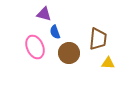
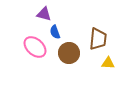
pink ellipse: rotated 25 degrees counterclockwise
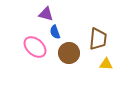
purple triangle: moved 2 px right
yellow triangle: moved 2 px left, 1 px down
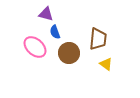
yellow triangle: rotated 32 degrees clockwise
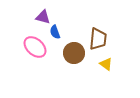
purple triangle: moved 3 px left, 3 px down
brown circle: moved 5 px right
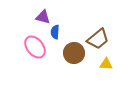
blue semicircle: rotated 24 degrees clockwise
brown trapezoid: rotated 45 degrees clockwise
pink ellipse: rotated 10 degrees clockwise
yellow triangle: rotated 32 degrees counterclockwise
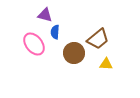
purple triangle: moved 2 px right, 2 px up
pink ellipse: moved 1 px left, 3 px up
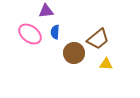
purple triangle: moved 1 px right, 4 px up; rotated 21 degrees counterclockwise
pink ellipse: moved 4 px left, 10 px up; rotated 15 degrees counterclockwise
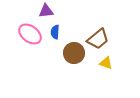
yellow triangle: moved 1 px up; rotated 16 degrees clockwise
